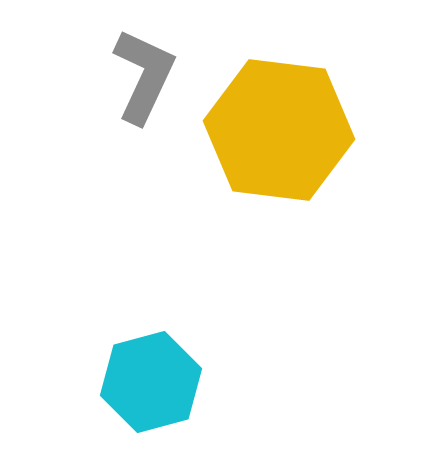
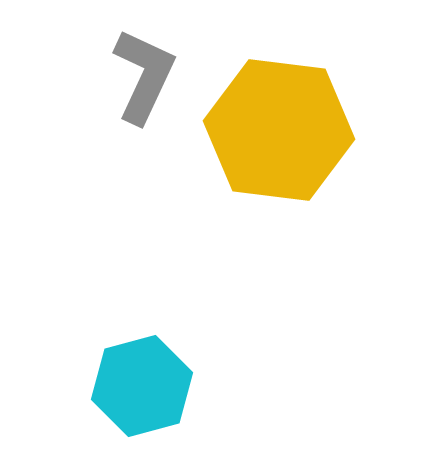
cyan hexagon: moved 9 px left, 4 px down
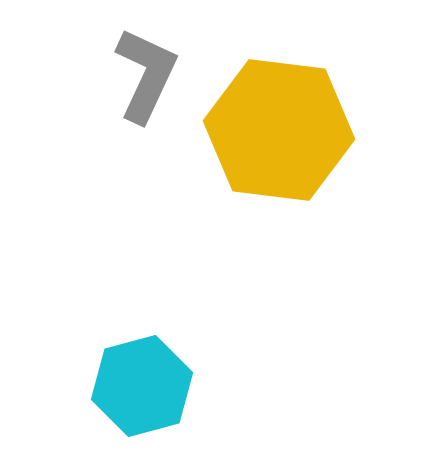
gray L-shape: moved 2 px right, 1 px up
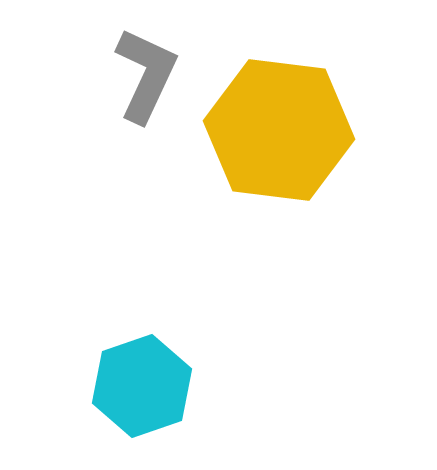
cyan hexagon: rotated 4 degrees counterclockwise
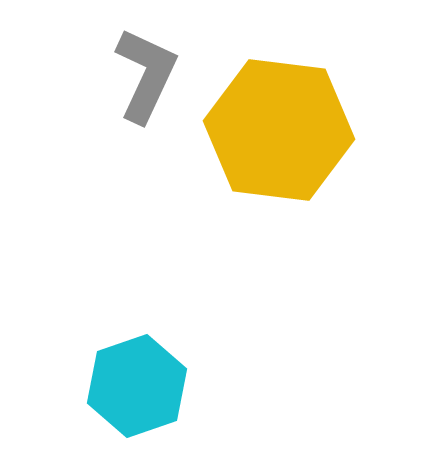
cyan hexagon: moved 5 px left
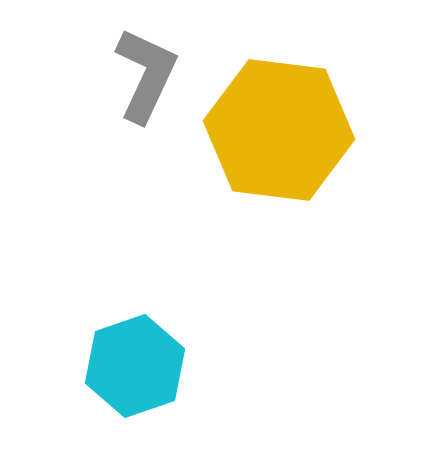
cyan hexagon: moved 2 px left, 20 px up
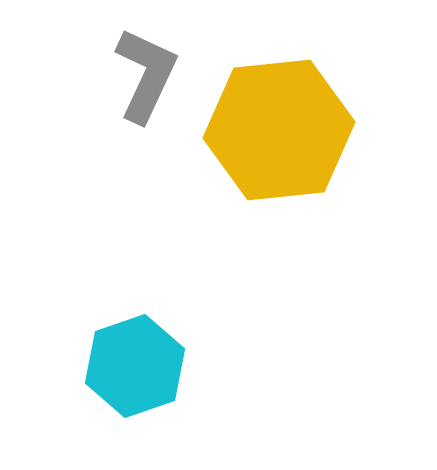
yellow hexagon: rotated 13 degrees counterclockwise
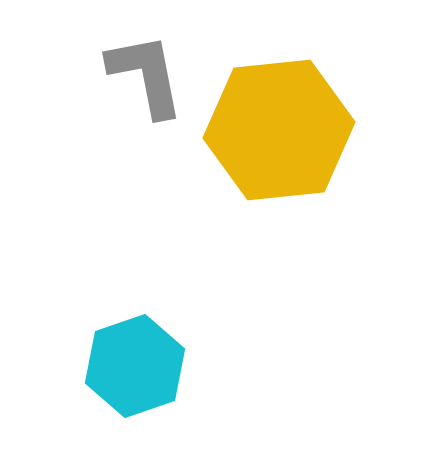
gray L-shape: rotated 36 degrees counterclockwise
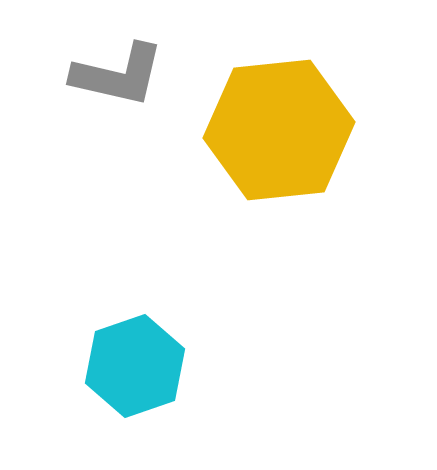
gray L-shape: moved 28 px left; rotated 114 degrees clockwise
